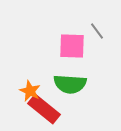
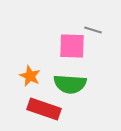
gray line: moved 4 px left, 1 px up; rotated 36 degrees counterclockwise
orange star: moved 15 px up
red rectangle: rotated 20 degrees counterclockwise
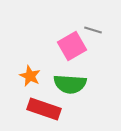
pink square: rotated 32 degrees counterclockwise
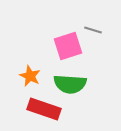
pink square: moved 4 px left; rotated 12 degrees clockwise
